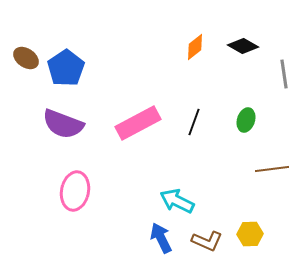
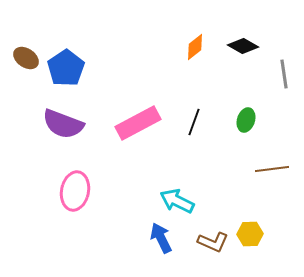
brown L-shape: moved 6 px right, 1 px down
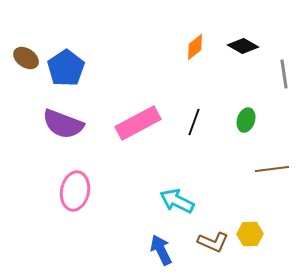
blue arrow: moved 12 px down
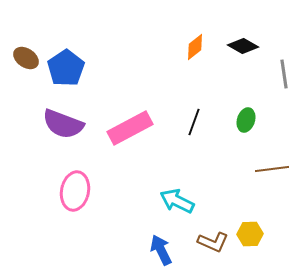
pink rectangle: moved 8 px left, 5 px down
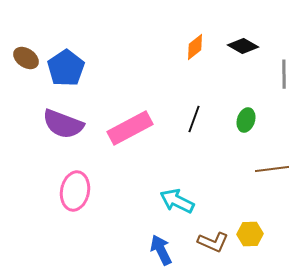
gray line: rotated 8 degrees clockwise
black line: moved 3 px up
